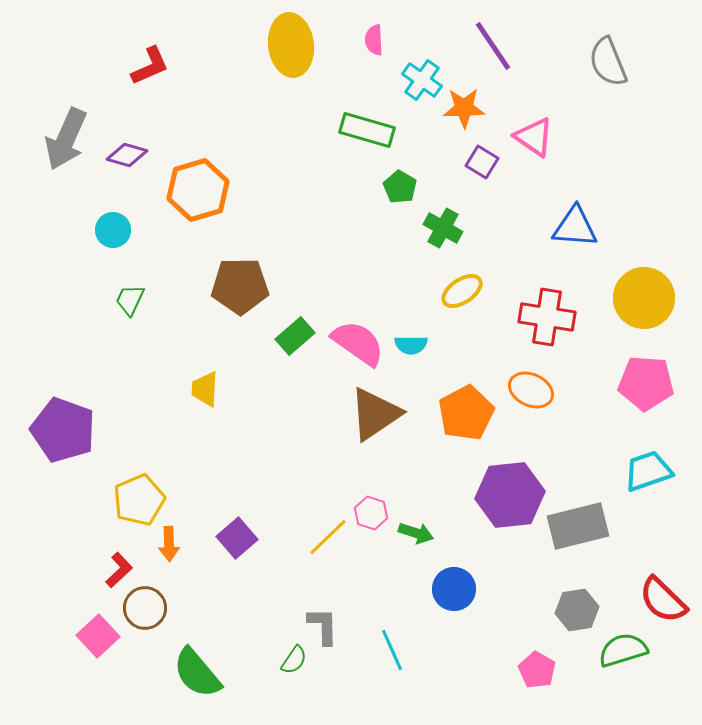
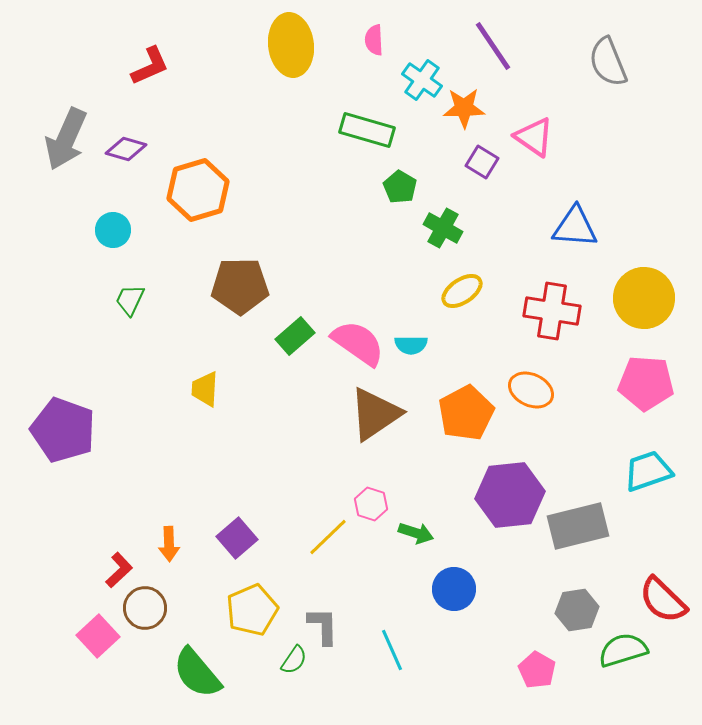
purple diamond at (127, 155): moved 1 px left, 6 px up
red cross at (547, 317): moved 5 px right, 6 px up
yellow pentagon at (139, 500): moved 113 px right, 110 px down
pink hexagon at (371, 513): moved 9 px up
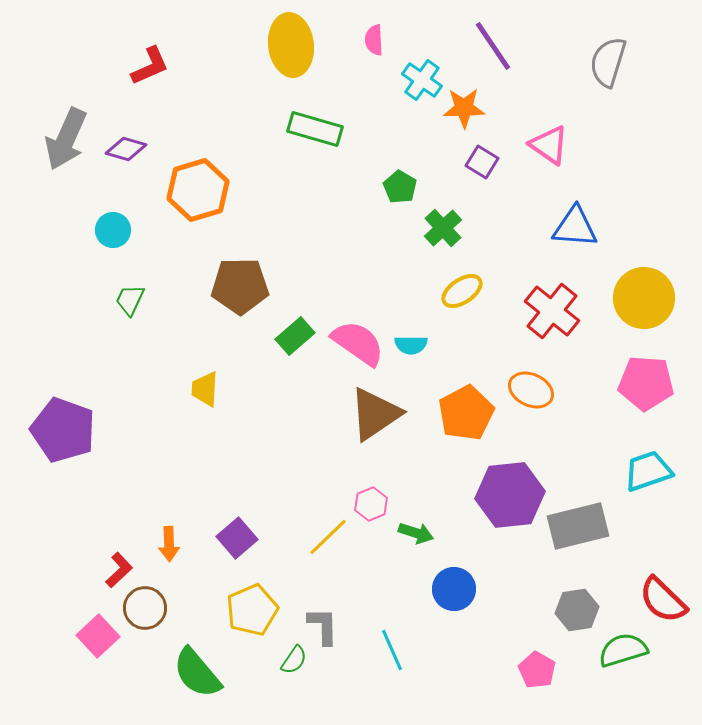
gray semicircle at (608, 62): rotated 39 degrees clockwise
green rectangle at (367, 130): moved 52 px left, 1 px up
pink triangle at (534, 137): moved 15 px right, 8 px down
green cross at (443, 228): rotated 18 degrees clockwise
red cross at (552, 311): rotated 30 degrees clockwise
pink hexagon at (371, 504): rotated 20 degrees clockwise
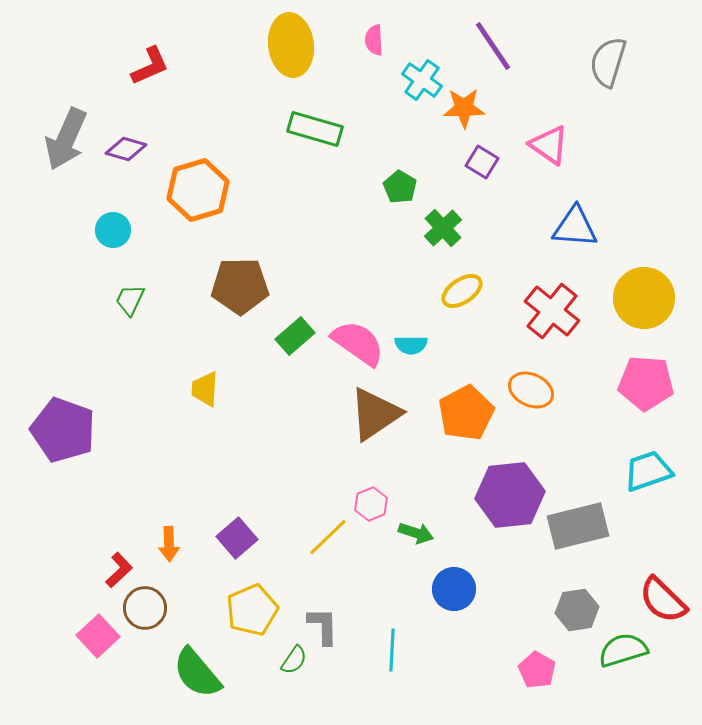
cyan line at (392, 650): rotated 27 degrees clockwise
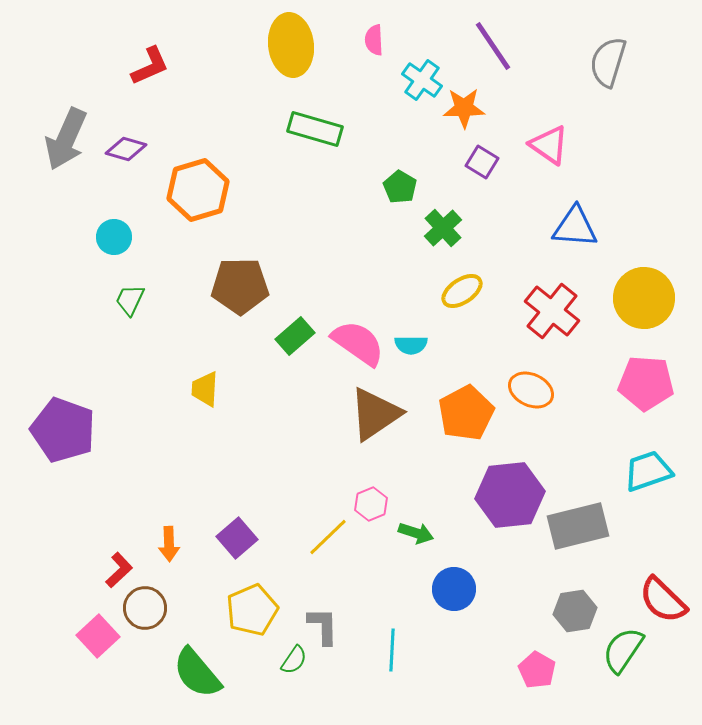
cyan circle at (113, 230): moved 1 px right, 7 px down
gray hexagon at (577, 610): moved 2 px left, 1 px down
green semicircle at (623, 650): rotated 39 degrees counterclockwise
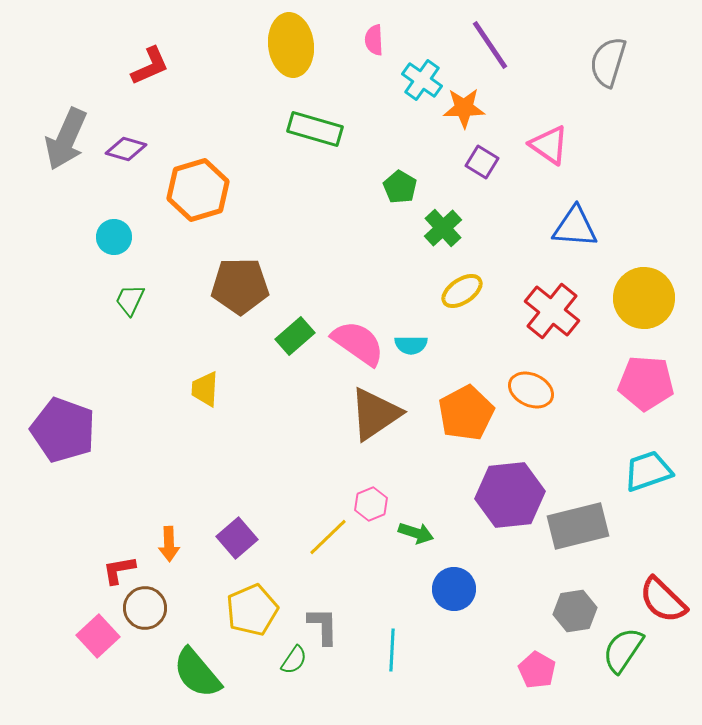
purple line at (493, 46): moved 3 px left, 1 px up
red L-shape at (119, 570): rotated 147 degrees counterclockwise
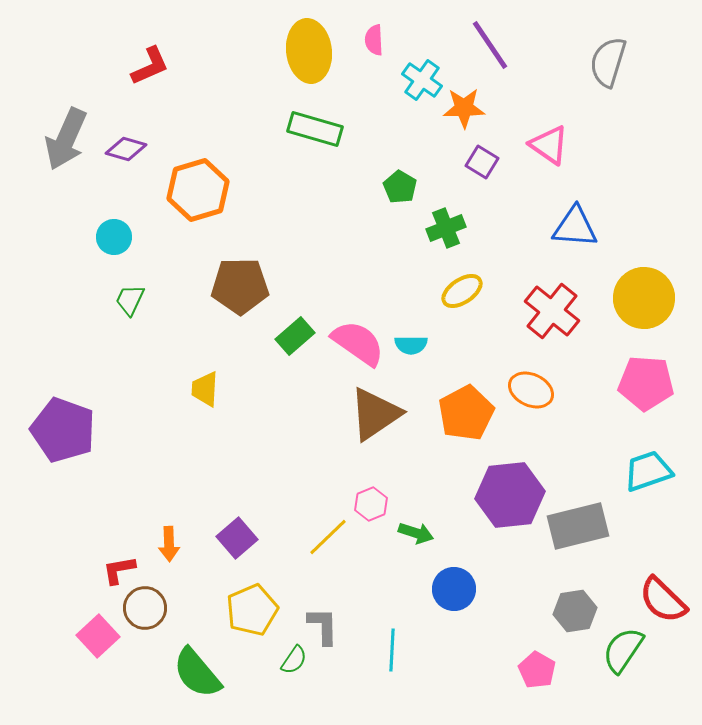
yellow ellipse at (291, 45): moved 18 px right, 6 px down
green cross at (443, 228): moved 3 px right; rotated 21 degrees clockwise
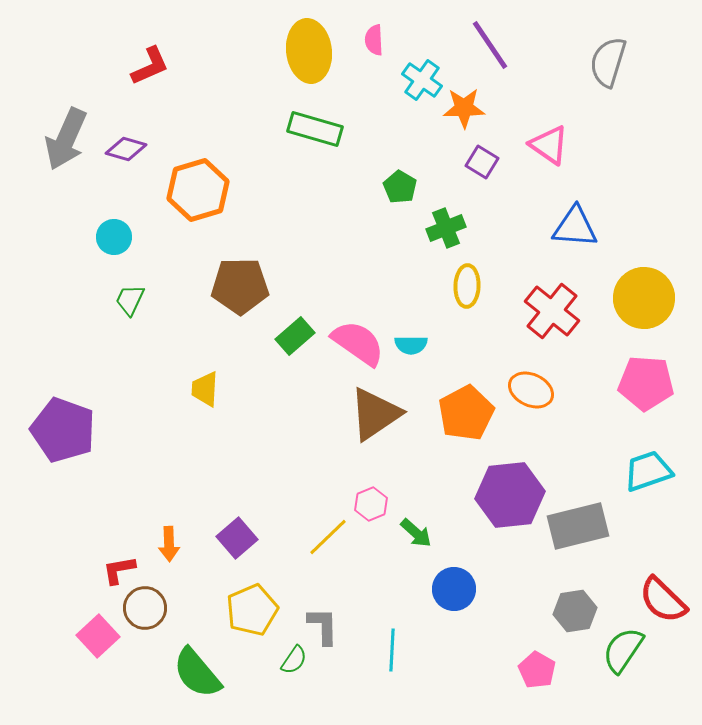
yellow ellipse at (462, 291): moved 5 px right, 5 px up; rotated 54 degrees counterclockwise
green arrow at (416, 533): rotated 24 degrees clockwise
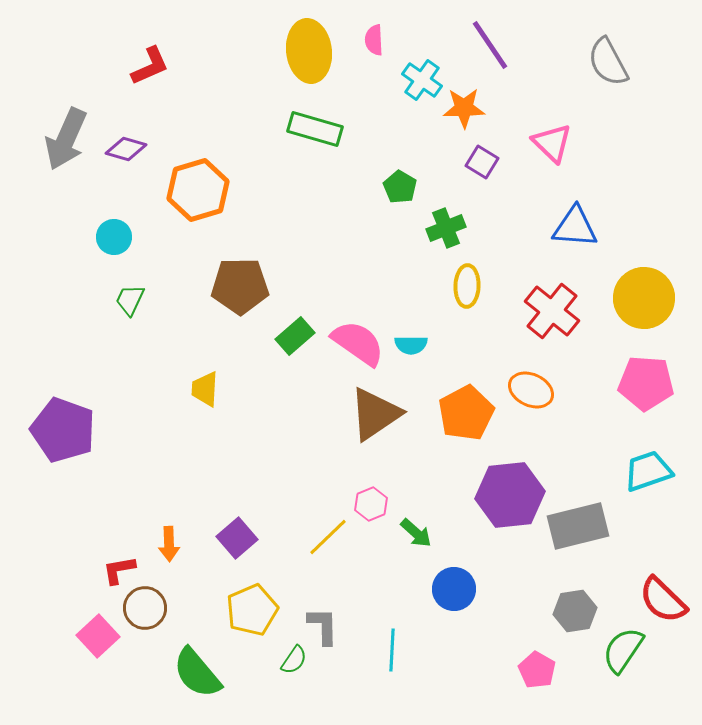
gray semicircle at (608, 62): rotated 45 degrees counterclockwise
pink triangle at (549, 145): moved 3 px right, 2 px up; rotated 9 degrees clockwise
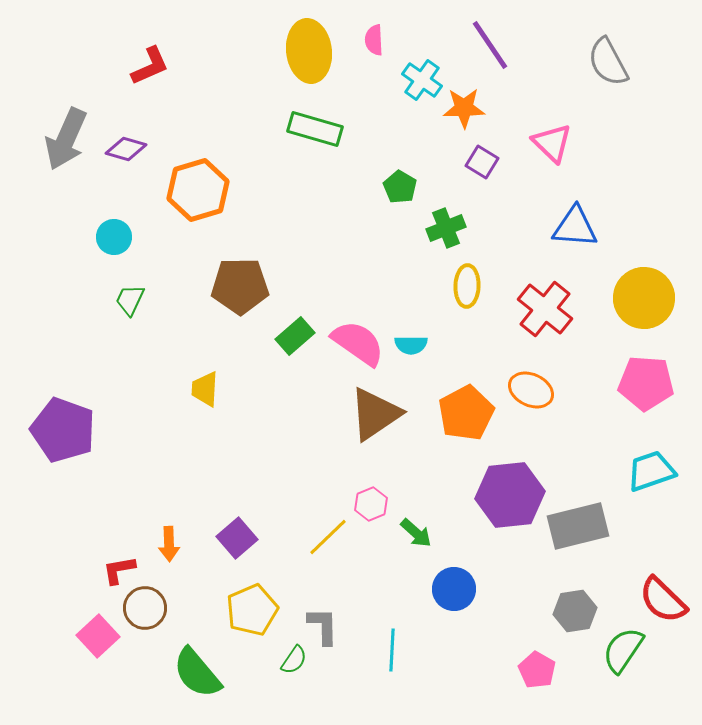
red cross at (552, 311): moved 7 px left, 2 px up
cyan trapezoid at (648, 471): moved 3 px right
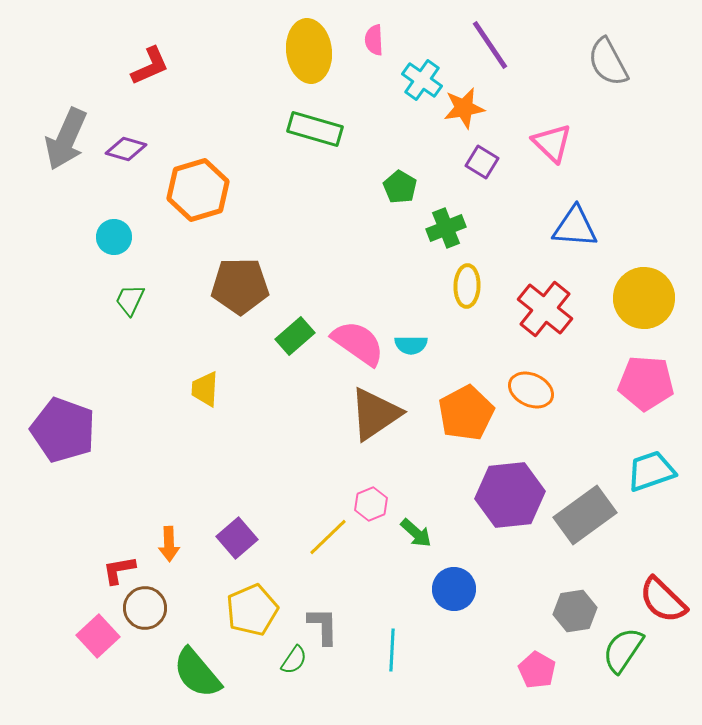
orange star at (464, 108): rotated 9 degrees counterclockwise
gray rectangle at (578, 526): moved 7 px right, 11 px up; rotated 22 degrees counterclockwise
